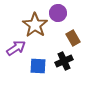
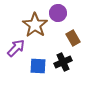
purple arrow: rotated 12 degrees counterclockwise
black cross: moved 1 px left, 1 px down
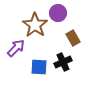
blue square: moved 1 px right, 1 px down
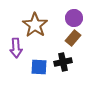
purple circle: moved 16 px right, 5 px down
brown rectangle: rotated 70 degrees clockwise
purple arrow: rotated 132 degrees clockwise
black cross: rotated 12 degrees clockwise
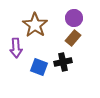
blue square: rotated 18 degrees clockwise
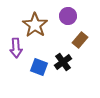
purple circle: moved 6 px left, 2 px up
brown rectangle: moved 7 px right, 2 px down
black cross: rotated 24 degrees counterclockwise
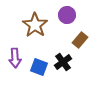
purple circle: moved 1 px left, 1 px up
purple arrow: moved 1 px left, 10 px down
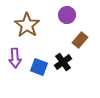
brown star: moved 8 px left
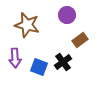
brown star: rotated 20 degrees counterclockwise
brown rectangle: rotated 14 degrees clockwise
